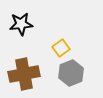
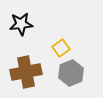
brown cross: moved 2 px right, 2 px up
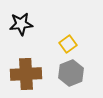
yellow square: moved 7 px right, 4 px up
brown cross: moved 2 px down; rotated 8 degrees clockwise
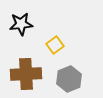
yellow square: moved 13 px left, 1 px down
gray hexagon: moved 2 px left, 6 px down
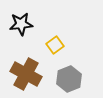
brown cross: rotated 32 degrees clockwise
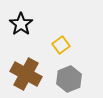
black star: rotated 30 degrees counterclockwise
yellow square: moved 6 px right
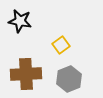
black star: moved 1 px left, 3 px up; rotated 25 degrees counterclockwise
brown cross: rotated 32 degrees counterclockwise
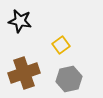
brown cross: moved 2 px left, 1 px up; rotated 16 degrees counterclockwise
gray hexagon: rotated 10 degrees clockwise
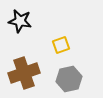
yellow square: rotated 18 degrees clockwise
